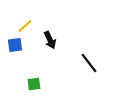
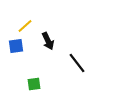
black arrow: moved 2 px left, 1 px down
blue square: moved 1 px right, 1 px down
black line: moved 12 px left
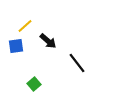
black arrow: rotated 24 degrees counterclockwise
green square: rotated 32 degrees counterclockwise
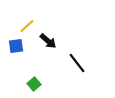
yellow line: moved 2 px right
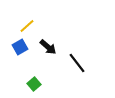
black arrow: moved 6 px down
blue square: moved 4 px right, 1 px down; rotated 21 degrees counterclockwise
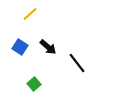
yellow line: moved 3 px right, 12 px up
blue square: rotated 28 degrees counterclockwise
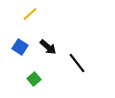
green square: moved 5 px up
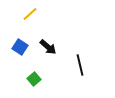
black line: moved 3 px right, 2 px down; rotated 25 degrees clockwise
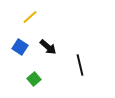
yellow line: moved 3 px down
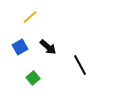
blue square: rotated 28 degrees clockwise
black line: rotated 15 degrees counterclockwise
green square: moved 1 px left, 1 px up
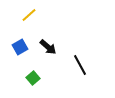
yellow line: moved 1 px left, 2 px up
